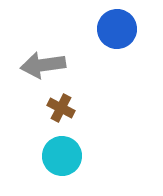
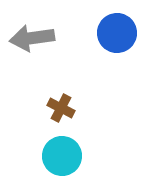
blue circle: moved 4 px down
gray arrow: moved 11 px left, 27 px up
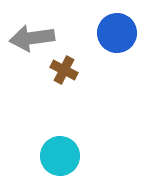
brown cross: moved 3 px right, 38 px up
cyan circle: moved 2 px left
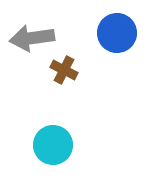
cyan circle: moved 7 px left, 11 px up
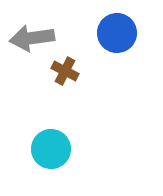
brown cross: moved 1 px right, 1 px down
cyan circle: moved 2 px left, 4 px down
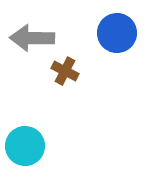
gray arrow: rotated 9 degrees clockwise
cyan circle: moved 26 px left, 3 px up
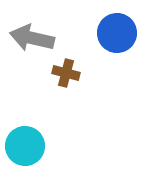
gray arrow: rotated 12 degrees clockwise
brown cross: moved 1 px right, 2 px down; rotated 12 degrees counterclockwise
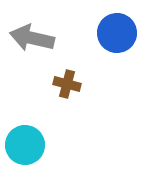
brown cross: moved 1 px right, 11 px down
cyan circle: moved 1 px up
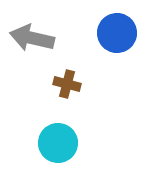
cyan circle: moved 33 px right, 2 px up
